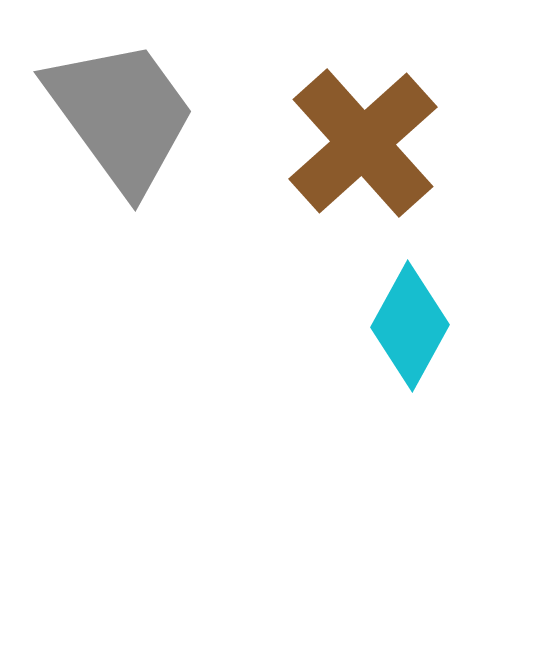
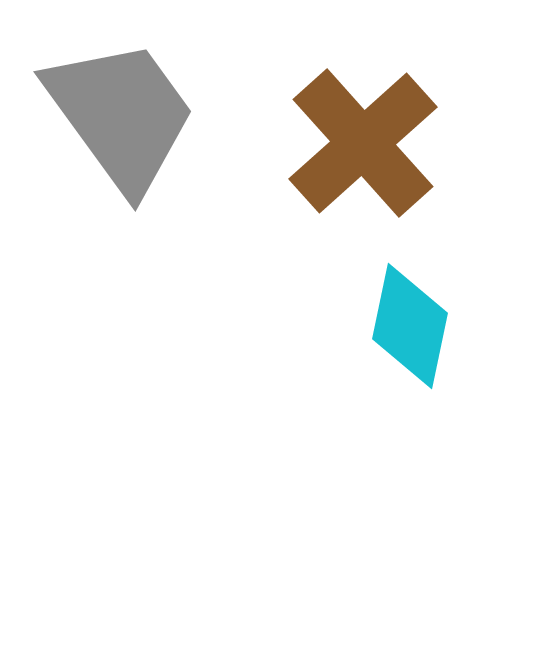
cyan diamond: rotated 17 degrees counterclockwise
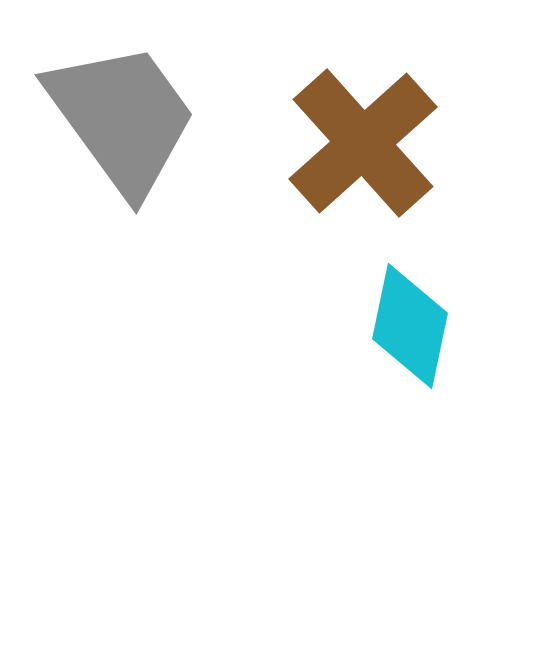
gray trapezoid: moved 1 px right, 3 px down
